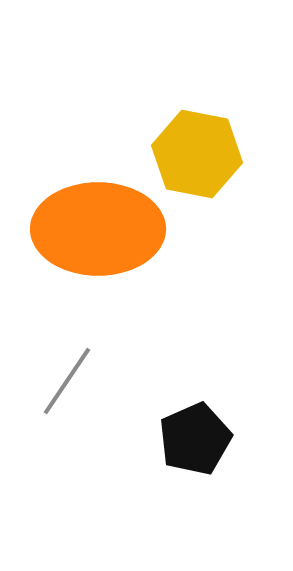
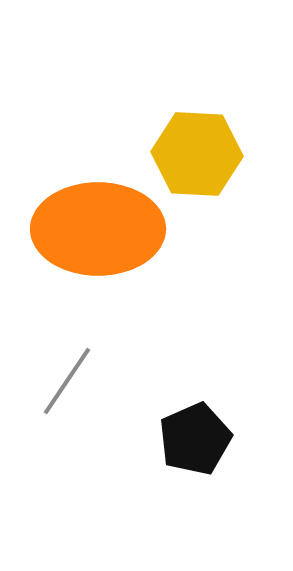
yellow hexagon: rotated 8 degrees counterclockwise
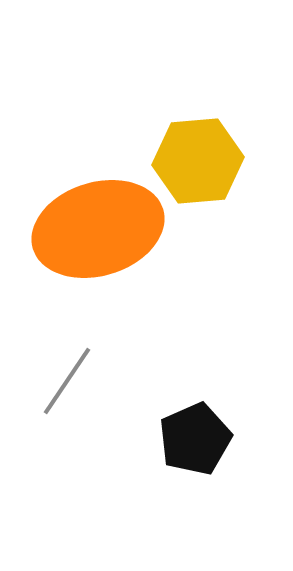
yellow hexagon: moved 1 px right, 7 px down; rotated 8 degrees counterclockwise
orange ellipse: rotated 17 degrees counterclockwise
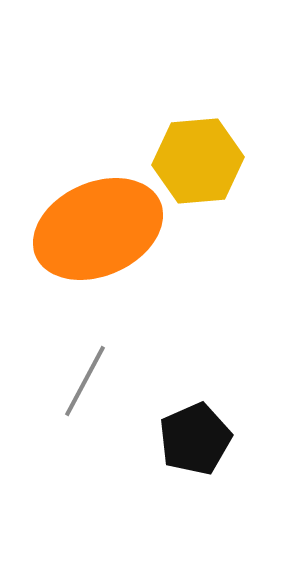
orange ellipse: rotated 7 degrees counterclockwise
gray line: moved 18 px right; rotated 6 degrees counterclockwise
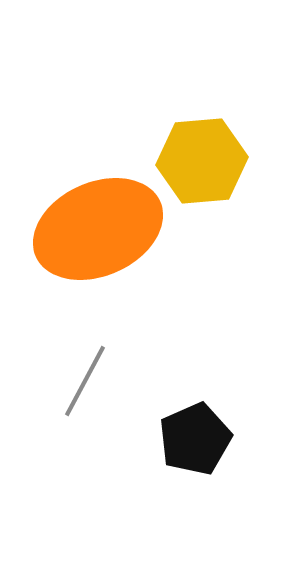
yellow hexagon: moved 4 px right
